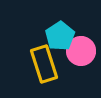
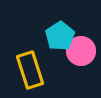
yellow rectangle: moved 14 px left, 6 px down
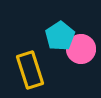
pink circle: moved 2 px up
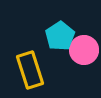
pink circle: moved 3 px right, 1 px down
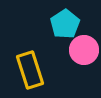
cyan pentagon: moved 5 px right, 12 px up
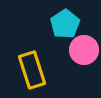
yellow rectangle: moved 2 px right
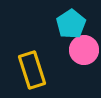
cyan pentagon: moved 6 px right
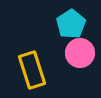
pink circle: moved 4 px left, 3 px down
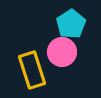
pink circle: moved 18 px left, 1 px up
